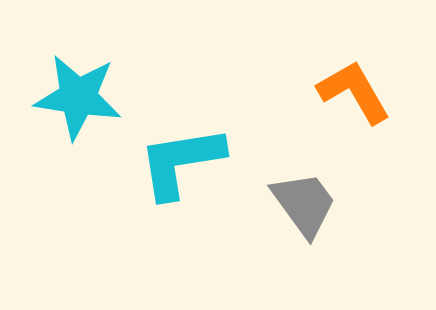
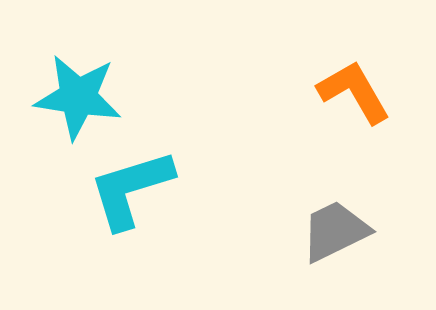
cyan L-shape: moved 50 px left, 27 px down; rotated 8 degrees counterclockwise
gray trapezoid: moved 31 px right, 27 px down; rotated 80 degrees counterclockwise
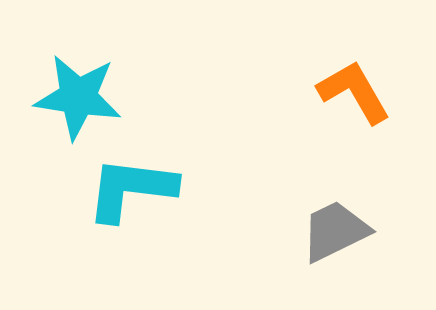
cyan L-shape: rotated 24 degrees clockwise
